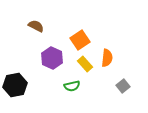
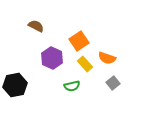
orange square: moved 1 px left, 1 px down
orange semicircle: rotated 102 degrees clockwise
gray square: moved 10 px left, 3 px up
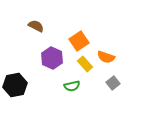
orange semicircle: moved 1 px left, 1 px up
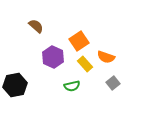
brown semicircle: rotated 14 degrees clockwise
purple hexagon: moved 1 px right, 1 px up
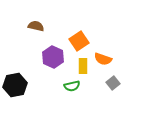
brown semicircle: rotated 28 degrees counterclockwise
orange semicircle: moved 3 px left, 2 px down
yellow rectangle: moved 2 px left, 2 px down; rotated 42 degrees clockwise
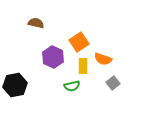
brown semicircle: moved 3 px up
orange square: moved 1 px down
